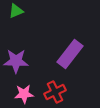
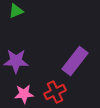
purple rectangle: moved 5 px right, 7 px down
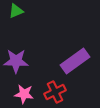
purple rectangle: rotated 16 degrees clockwise
pink star: rotated 12 degrees clockwise
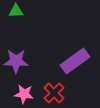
green triangle: rotated 21 degrees clockwise
red cross: moved 1 px left, 1 px down; rotated 20 degrees counterclockwise
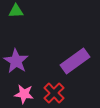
purple star: rotated 30 degrees clockwise
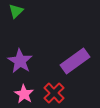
green triangle: rotated 42 degrees counterclockwise
purple star: moved 4 px right
pink star: rotated 24 degrees clockwise
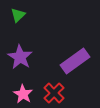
green triangle: moved 2 px right, 4 px down
purple star: moved 4 px up
pink star: moved 1 px left
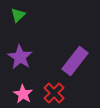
purple rectangle: rotated 16 degrees counterclockwise
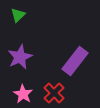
purple star: rotated 15 degrees clockwise
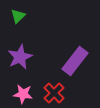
green triangle: moved 1 px down
pink star: rotated 24 degrees counterclockwise
